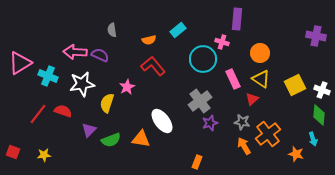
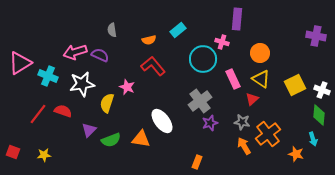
pink arrow: rotated 20 degrees counterclockwise
pink star: rotated 21 degrees counterclockwise
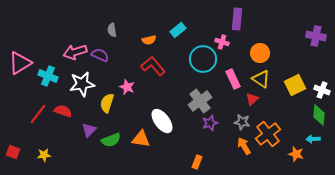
cyan arrow: rotated 104 degrees clockwise
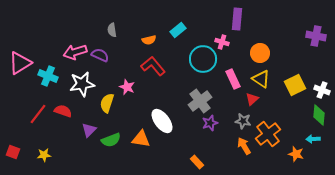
gray star: moved 1 px right, 1 px up
orange rectangle: rotated 64 degrees counterclockwise
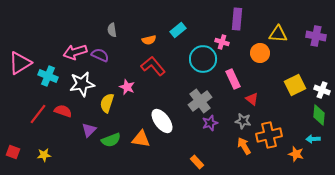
yellow triangle: moved 17 px right, 45 px up; rotated 30 degrees counterclockwise
red triangle: rotated 40 degrees counterclockwise
orange cross: moved 1 px right, 1 px down; rotated 25 degrees clockwise
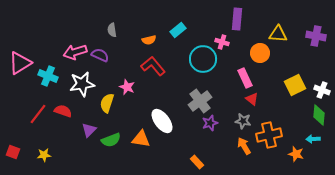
pink rectangle: moved 12 px right, 1 px up
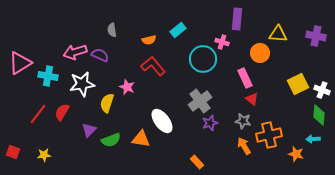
cyan cross: rotated 12 degrees counterclockwise
yellow square: moved 3 px right, 1 px up
red semicircle: moved 1 px left, 1 px down; rotated 78 degrees counterclockwise
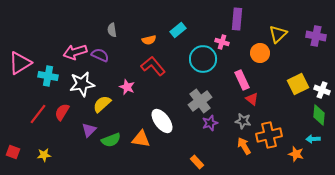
yellow triangle: rotated 48 degrees counterclockwise
pink rectangle: moved 3 px left, 2 px down
yellow semicircle: moved 5 px left, 1 px down; rotated 30 degrees clockwise
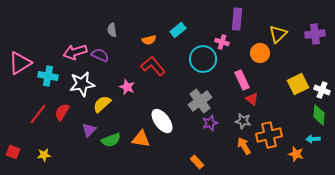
purple cross: moved 1 px left, 2 px up; rotated 18 degrees counterclockwise
